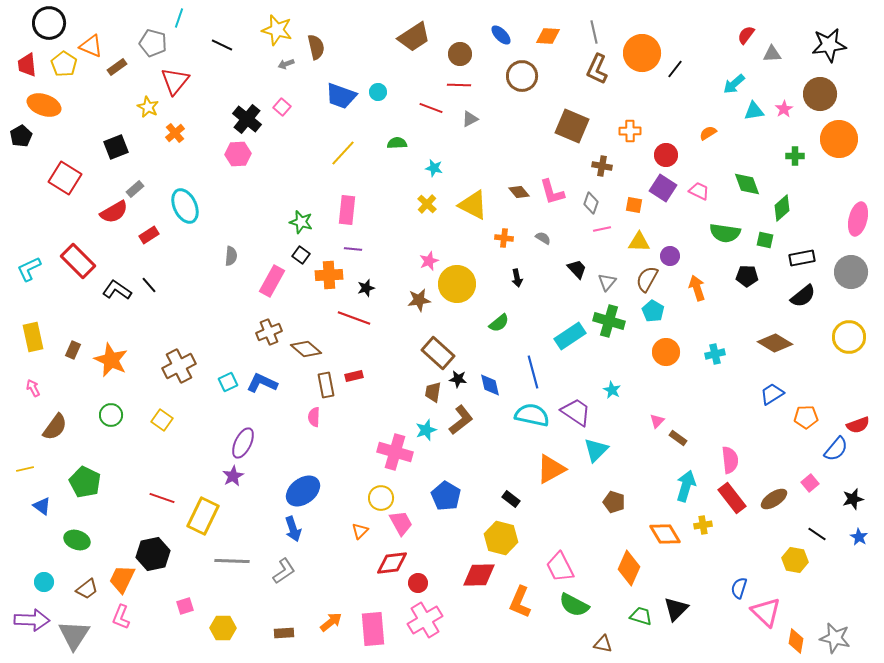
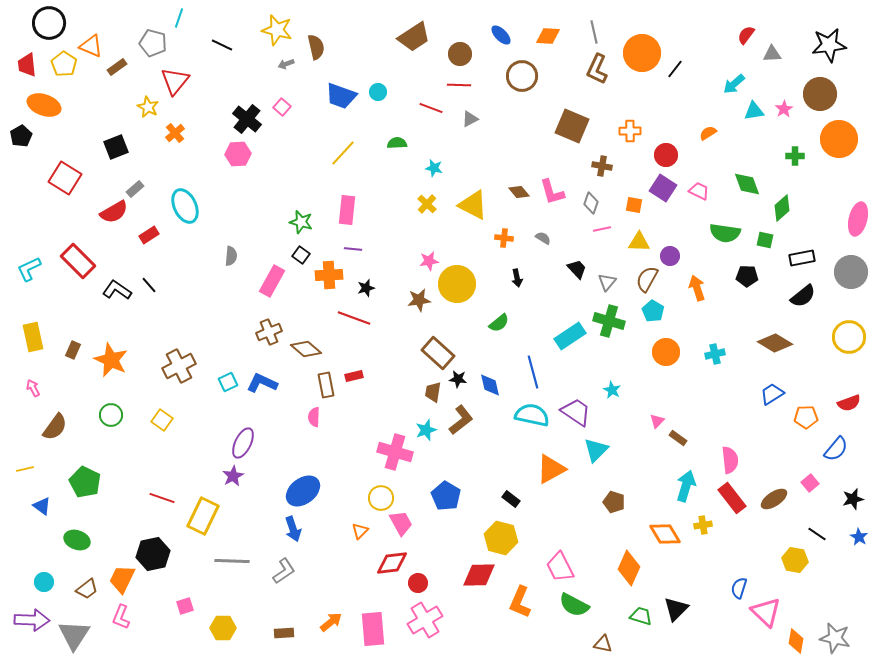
pink star at (429, 261): rotated 12 degrees clockwise
red semicircle at (858, 425): moved 9 px left, 22 px up
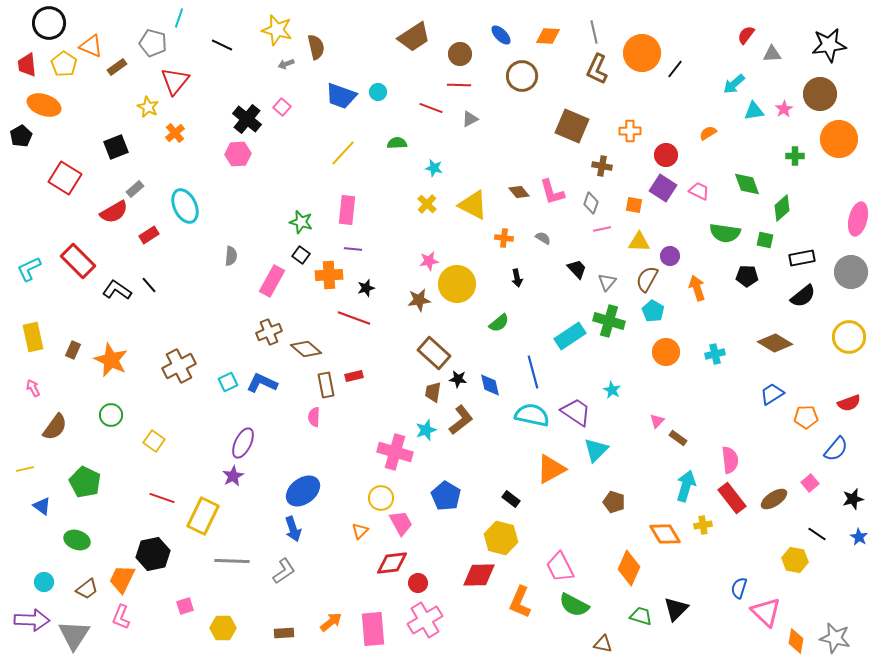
brown rectangle at (438, 353): moved 4 px left
yellow square at (162, 420): moved 8 px left, 21 px down
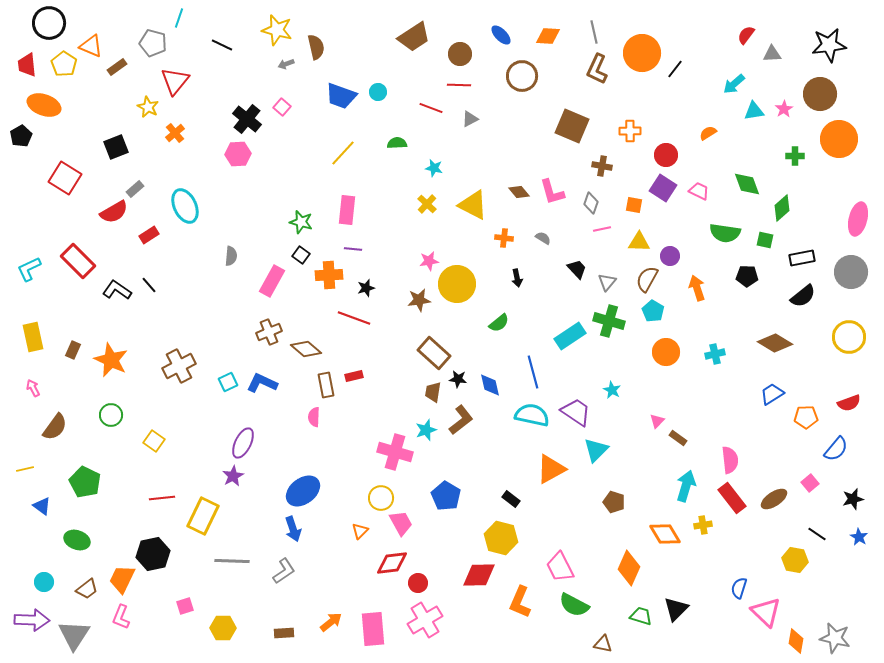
red line at (162, 498): rotated 25 degrees counterclockwise
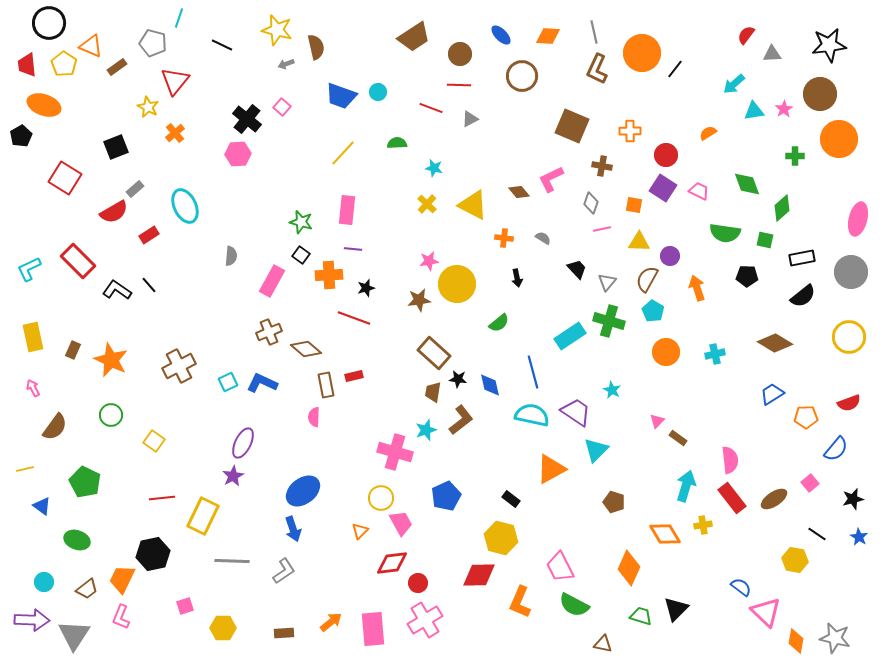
pink L-shape at (552, 192): moved 1 px left, 13 px up; rotated 80 degrees clockwise
blue pentagon at (446, 496): rotated 16 degrees clockwise
blue semicircle at (739, 588): moved 2 px right, 1 px up; rotated 110 degrees clockwise
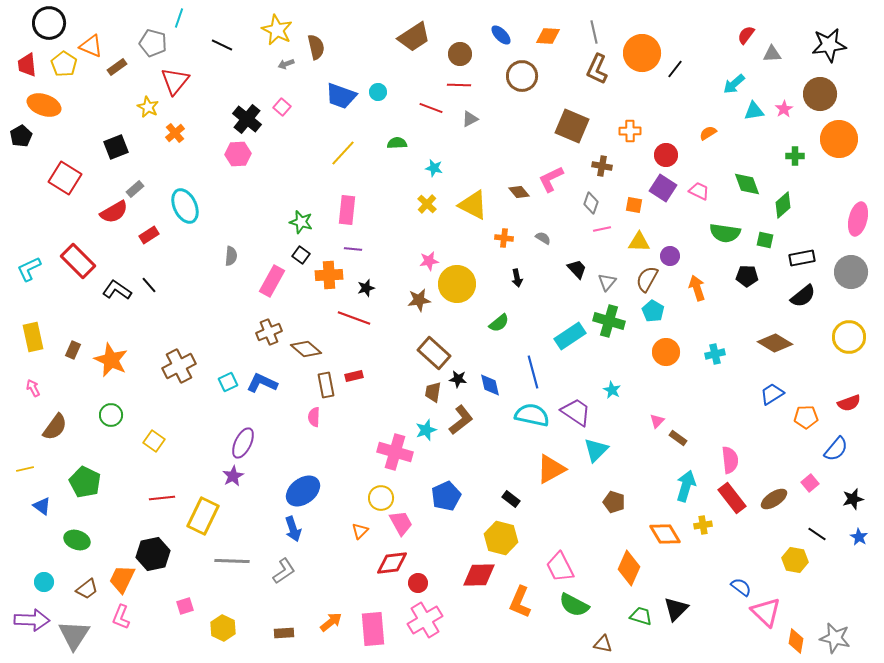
yellow star at (277, 30): rotated 12 degrees clockwise
green diamond at (782, 208): moved 1 px right, 3 px up
yellow hexagon at (223, 628): rotated 25 degrees clockwise
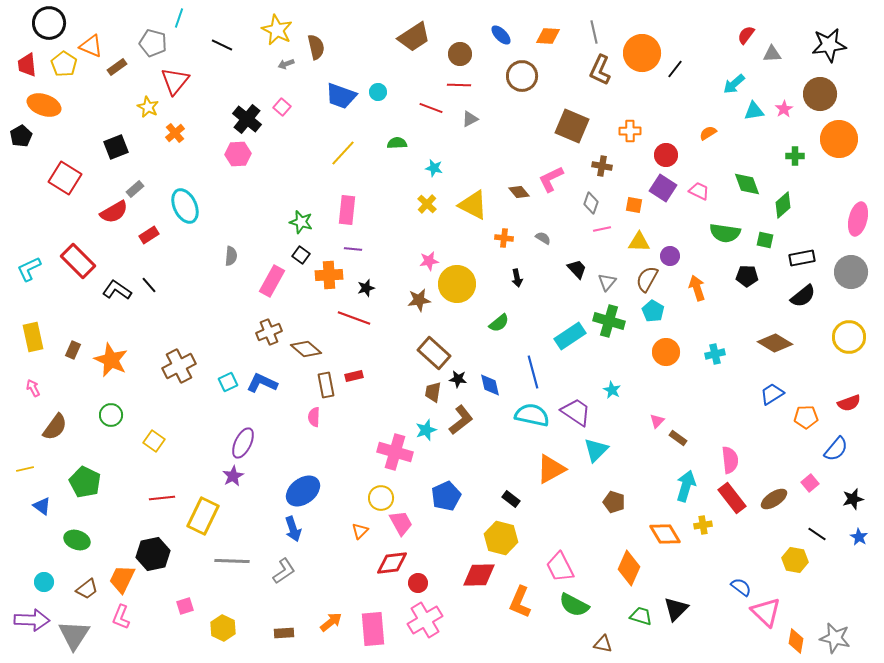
brown L-shape at (597, 69): moved 3 px right, 1 px down
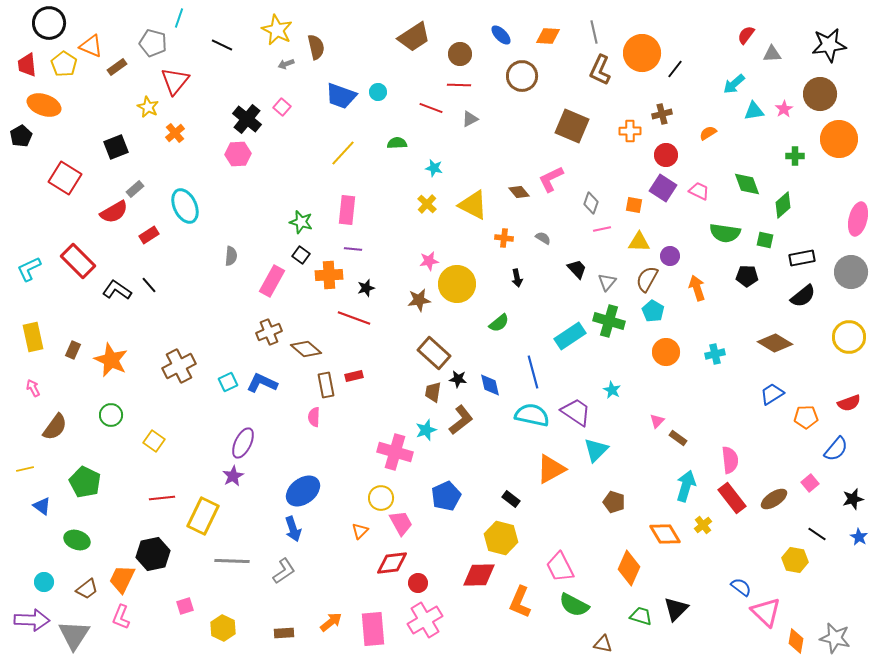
brown cross at (602, 166): moved 60 px right, 52 px up; rotated 24 degrees counterclockwise
yellow cross at (703, 525): rotated 30 degrees counterclockwise
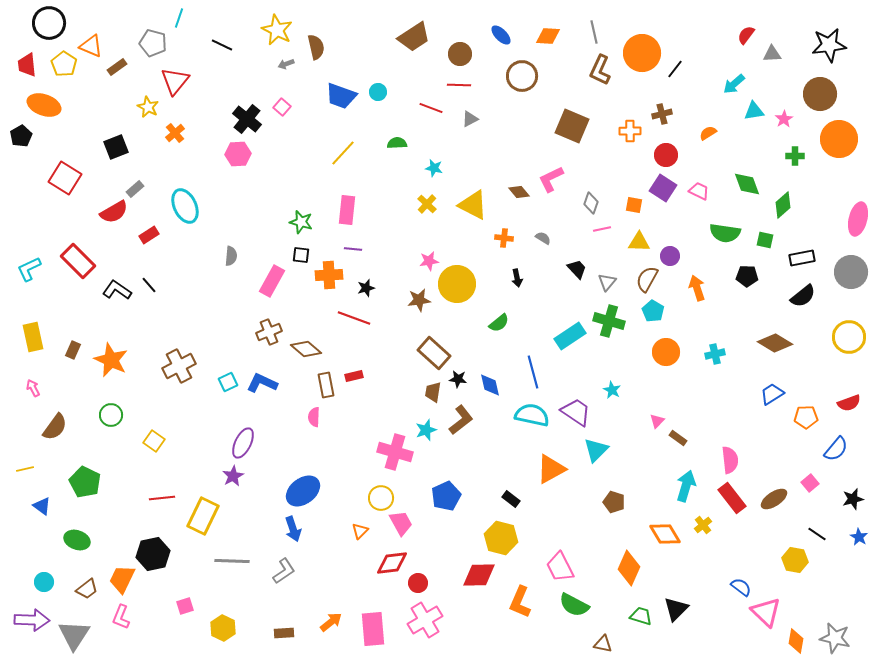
pink star at (784, 109): moved 10 px down
black square at (301, 255): rotated 30 degrees counterclockwise
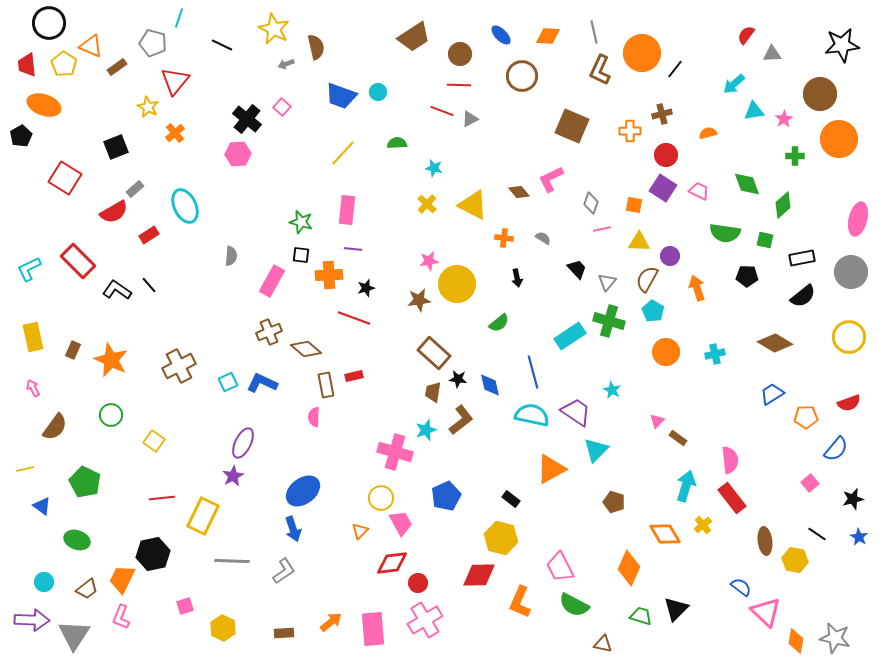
yellow star at (277, 30): moved 3 px left, 1 px up
black star at (829, 45): moved 13 px right
red line at (431, 108): moved 11 px right, 3 px down
orange semicircle at (708, 133): rotated 18 degrees clockwise
brown ellipse at (774, 499): moved 9 px left, 42 px down; rotated 64 degrees counterclockwise
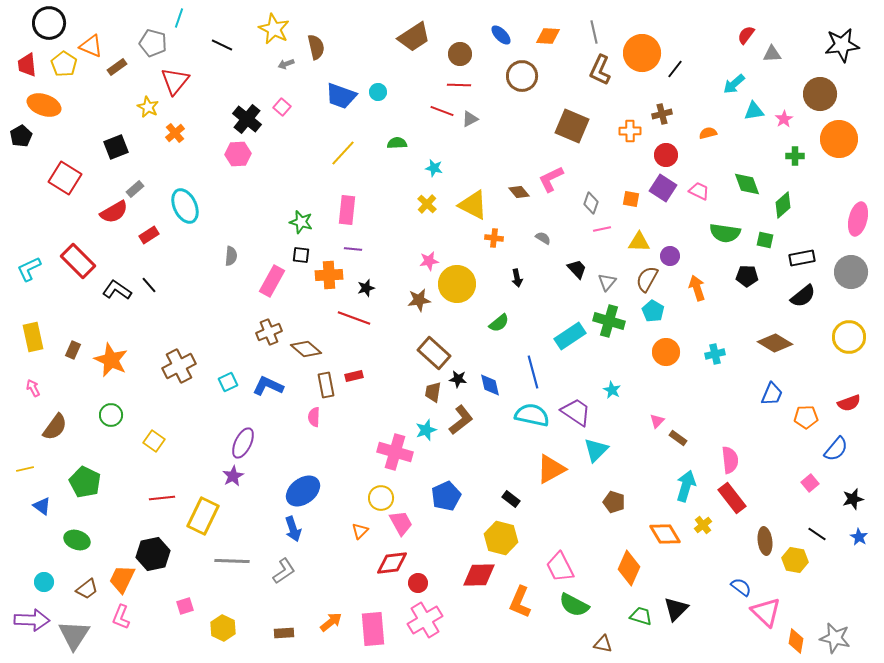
orange square at (634, 205): moved 3 px left, 6 px up
orange cross at (504, 238): moved 10 px left
blue L-shape at (262, 383): moved 6 px right, 3 px down
blue trapezoid at (772, 394): rotated 145 degrees clockwise
